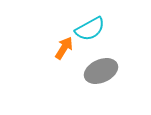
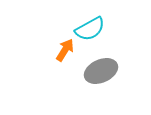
orange arrow: moved 1 px right, 2 px down
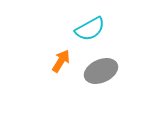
orange arrow: moved 4 px left, 11 px down
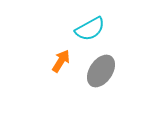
gray ellipse: rotated 32 degrees counterclockwise
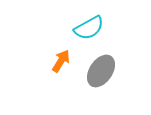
cyan semicircle: moved 1 px left, 1 px up
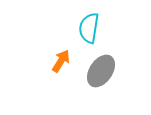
cyan semicircle: rotated 128 degrees clockwise
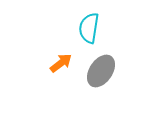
orange arrow: moved 2 px down; rotated 20 degrees clockwise
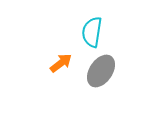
cyan semicircle: moved 3 px right, 4 px down
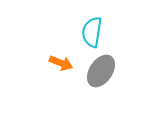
orange arrow: rotated 60 degrees clockwise
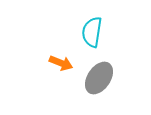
gray ellipse: moved 2 px left, 7 px down
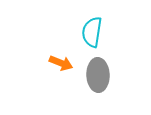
gray ellipse: moved 1 px left, 3 px up; rotated 36 degrees counterclockwise
